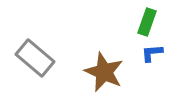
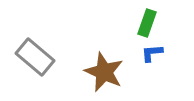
green rectangle: moved 1 px down
gray rectangle: moved 1 px up
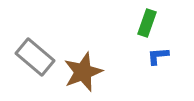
blue L-shape: moved 6 px right, 3 px down
brown star: moved 21 px left; rotated 27 degrees clockwise
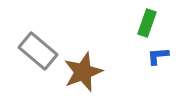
gray rectangle: moved 3 px right, 6 px up
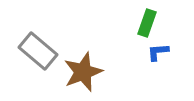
blue L-shape: moved 4 px up
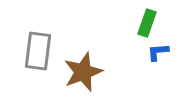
gray rectangle: rotated 57 degrees clockwise
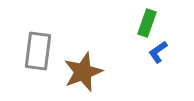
blue L-shape: rotated 30 degrees counterclockwise
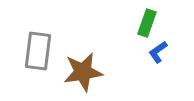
brown star: rotated 12 degrees clockwise
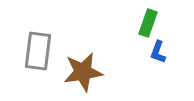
green rectangle: moved 1 px right
blue L-shape: rotated 35 degrees counterclockwise
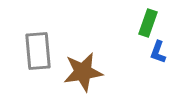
gray rectangle: rotated 12 degrees counterclockwise
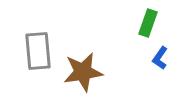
blue L-shape: moved 2 px right, 6 px down; rotated 15 degrees clockwise
